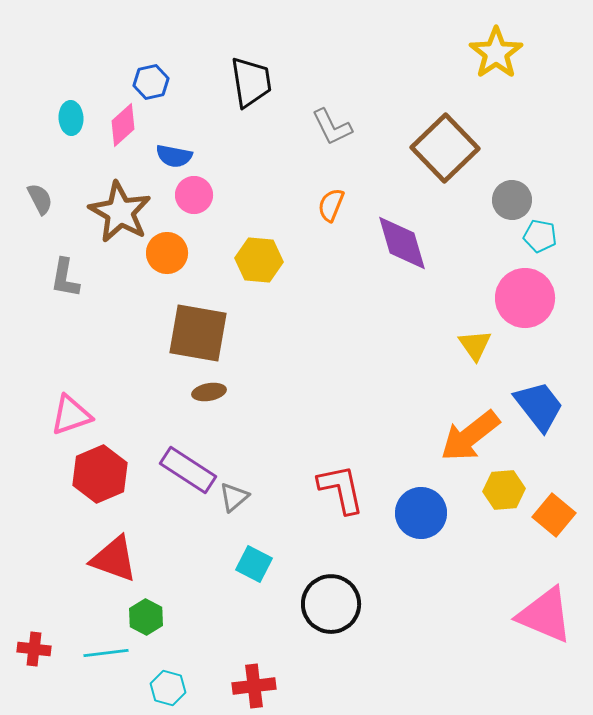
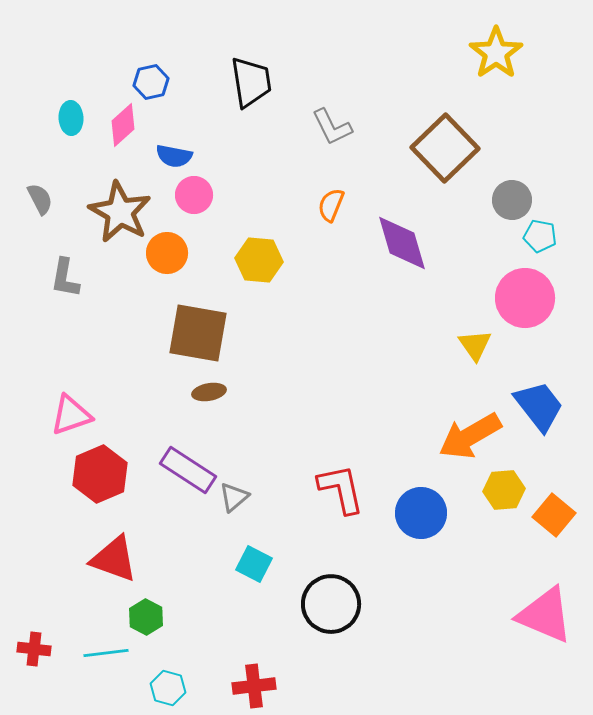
orange arrow at (470, 436): rotated 8 degrees clockwise
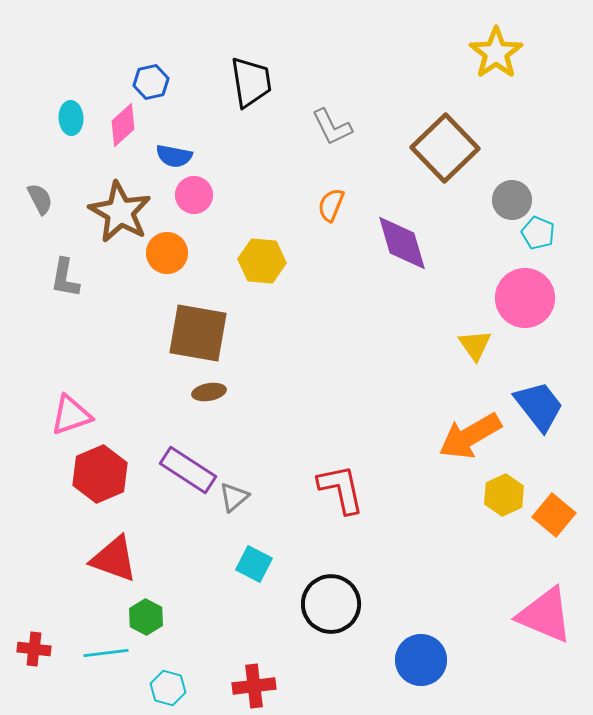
cyan pentagon at (540, 236): moved 2 px left, 3 px up; rotated 12 degrees clockwise
yellow hexagon at (259, 260): moved 3 px right, 1 px down
yellow hexagon at (504, 490): moved 5 px down; rotated 21 degrees counterclockwise
blue circle at (421, 513): moved 147 px down
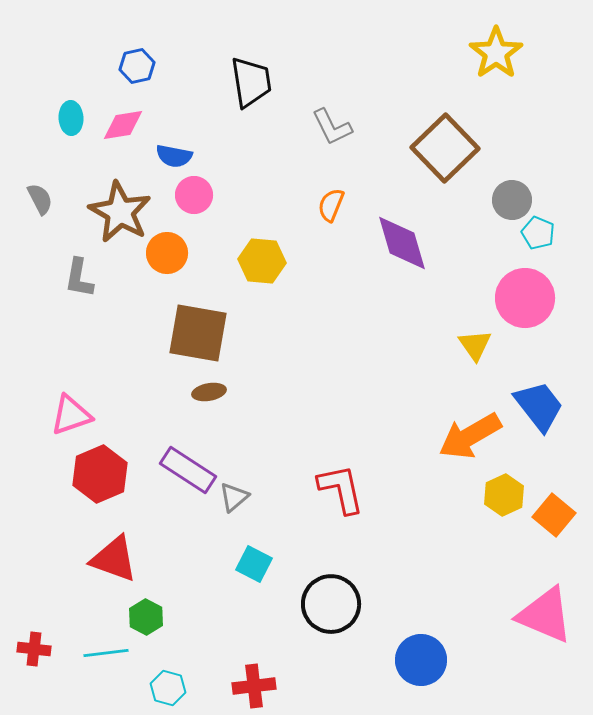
blue hexagon at (151, 82): moved 14 px left, 16 px up
pink diamond at (123, 125): rotated 33 degrees clockwise
gray L-shape at (65, 278): moved 14 px right
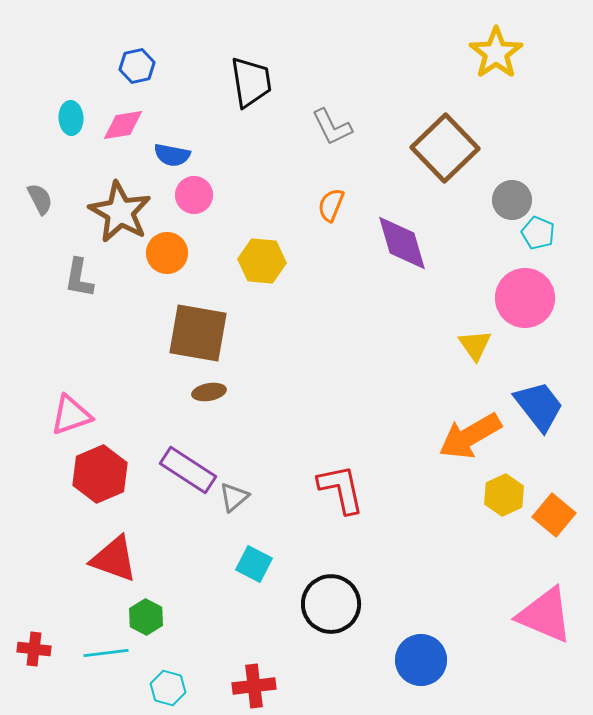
blue semicircle at (174, 156): moved 2 px left, 1 px up
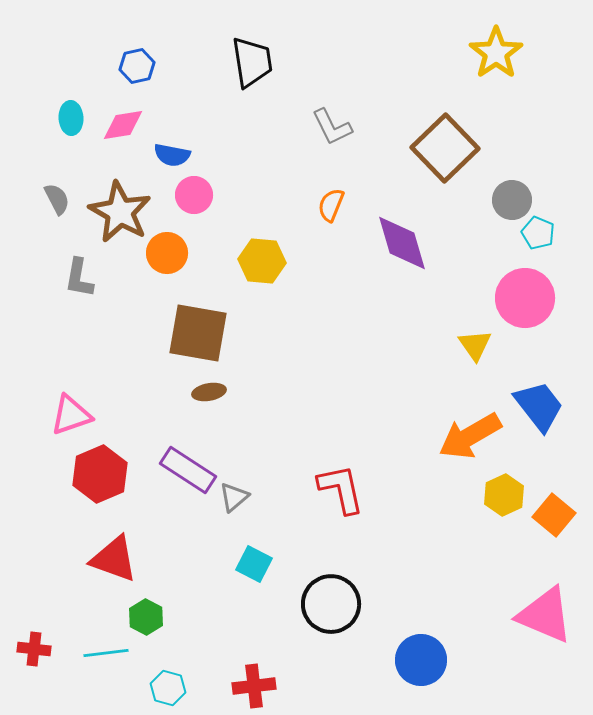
black trapezoid at (251, 82): moved 1 px right, 20 px up
gray semicircle at (40, 199): moved 17 px right
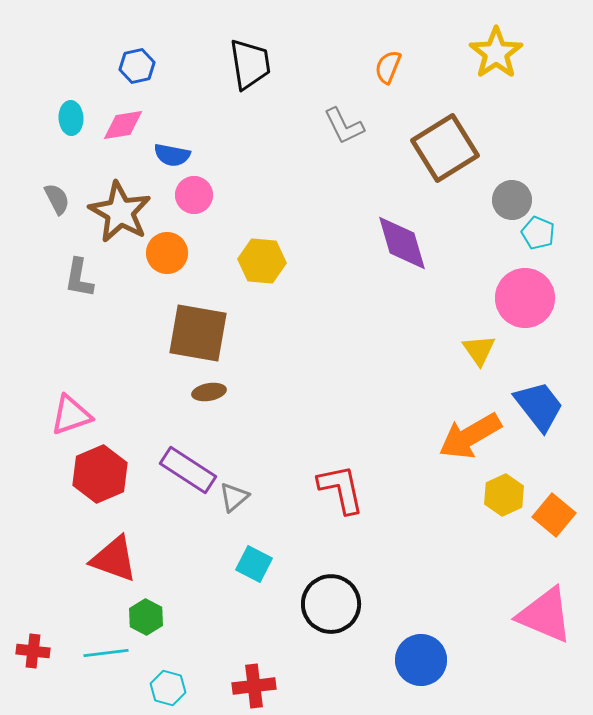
black trapezoid at (252, 62): moved 2 px left, 2 px down
gray L-shape at (332, 127): moved 12 px right, 1 px up
brown square at (445, 148): rotated 12 degrees clockwise
orange semicircle at (331, 205): moved 57 px right, 138 px up
yellow triangle at (475, 345): moved 4 px right, 5 px down
red cross at (34, 649): moved 1 px left, 2 px down
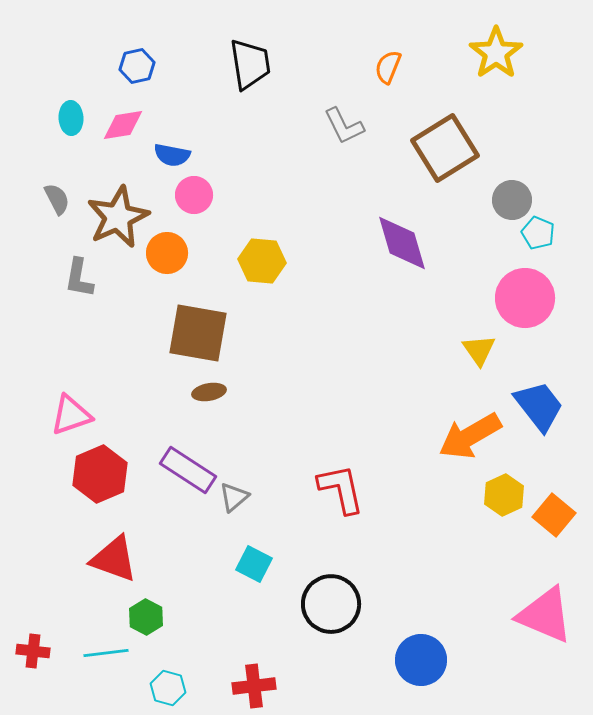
brown star at (120, 212): moved 2 px left, 5 px down; rotated 18 degrees clockwise
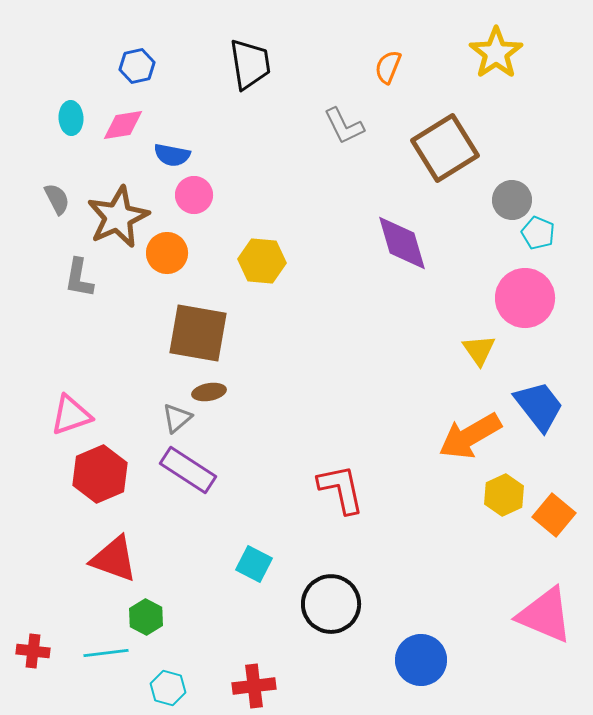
gray triangle at (234, 497): moved 57 px left, 79 px up
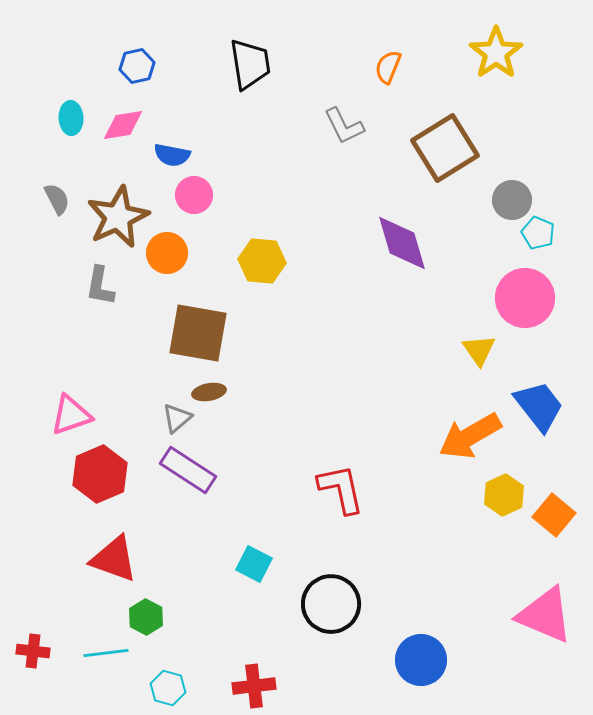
gray L-shape at (79, 278): moved 21 px right, 8 px down
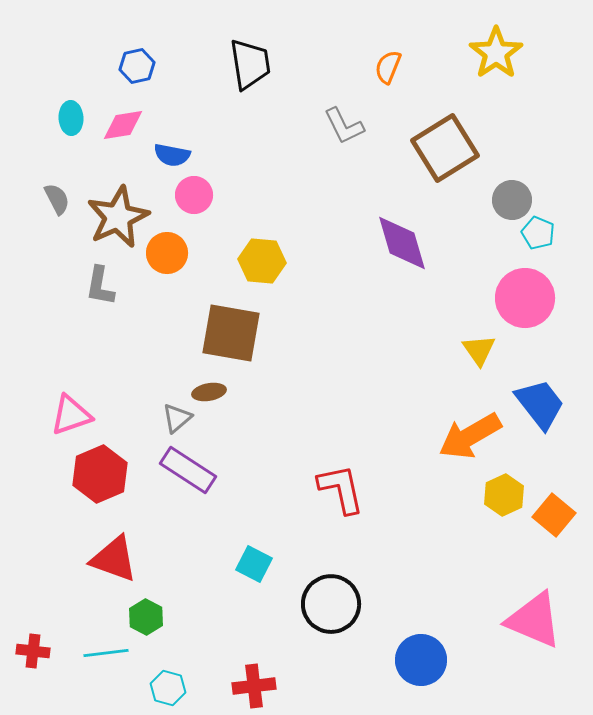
brown square at (198, 333): moved 33 px right
blue trapezoid at (539, 406): moved 1 px right, 2 px up
pink triangle at (545, 615): moved 11 px left, 5 px down
